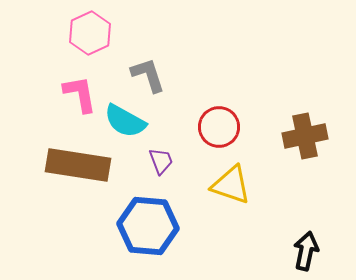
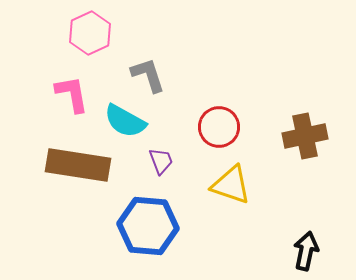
pink L-shape: moved 8 px left
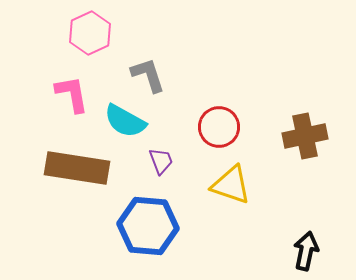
brown rectangle: moved 1 px left, 3 px down
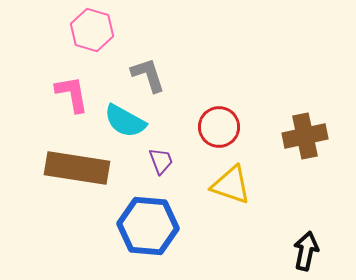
pink hexagon: moved 2 px right, 3 px up; rotated 18 degrees counterclockwise
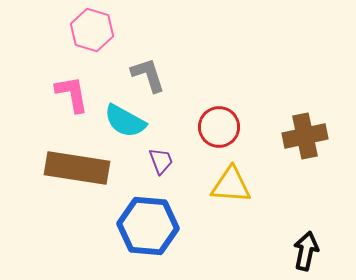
yellow triangle: rotated 15 degrees counterclockwise
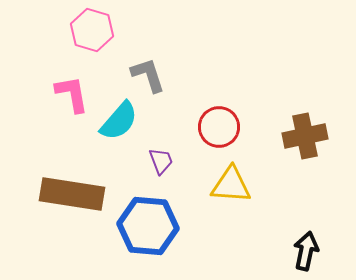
cyan semicircle: moved 6 px left; rotated 78 degrees counterclockwise
brown rectangle: moved 5 px left, 26 px down
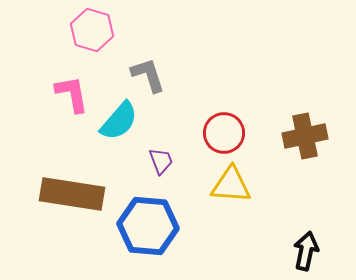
red circle: moved 5 px right, 6 px down
